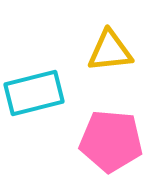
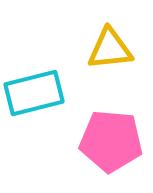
yellow triangle: moved 2 px up
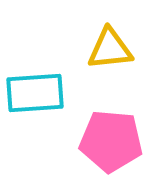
cyan rectangle: moved 1 px right; rotated 10 degrees clockwise
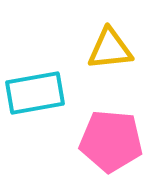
cyan rectangle: rotated 6 degrees counterclockwise
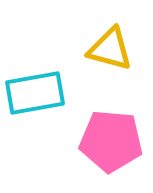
yellow triangle: rotated 21 degrees clockwise
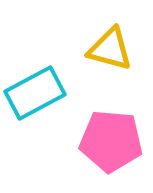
cyan rectangle: rotated 18 degrees counterclockwise
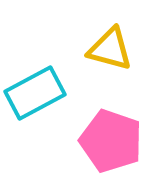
pink pentagon: rotated 14 degrees clockwise
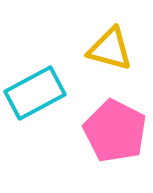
pink pentagon: moved 4 px right, 10 px up; rotated 8 degrees clockwise
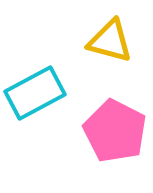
yellow triangle: moved 8 px up
